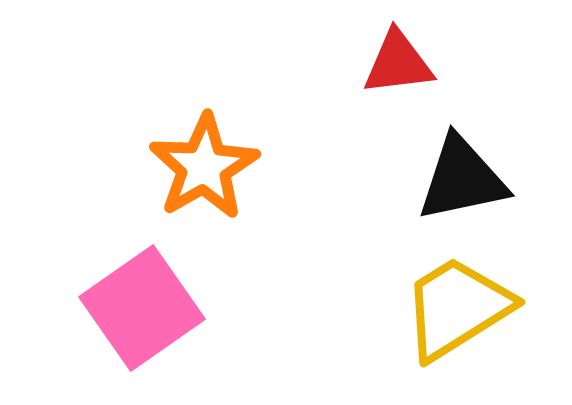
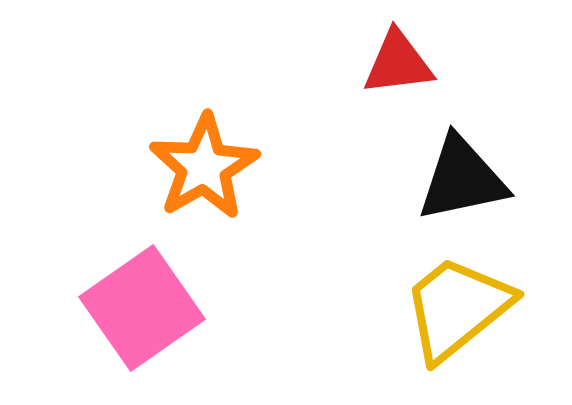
yellow trapezoid: rotated 7 degrees counterclockwise
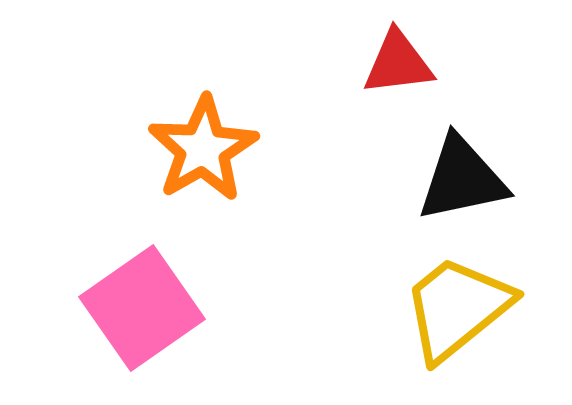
orange star: moved 1 px left, 18 px up
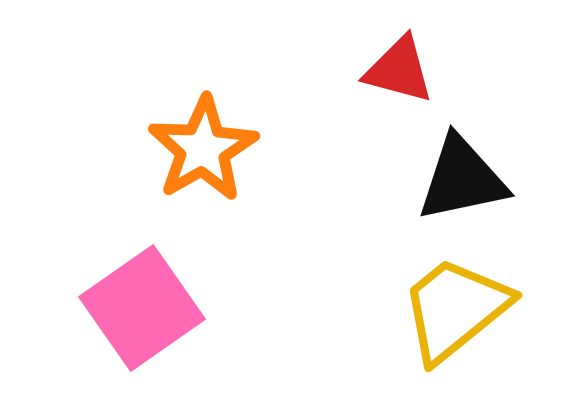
red triangle: moved 1 px right, 7 px down; rotated 22 degrees clockwise
yellow trapezoid: moved 2 px left, 1 px down
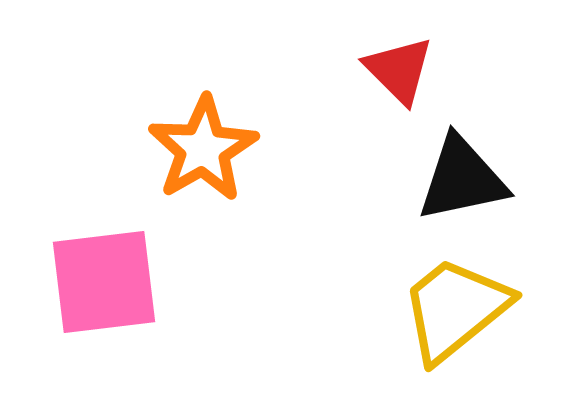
red triangle: rotated 30 degrees clockwise
pink square: moved 38 px left, 26 px up; rotated 28 degrees clockwise
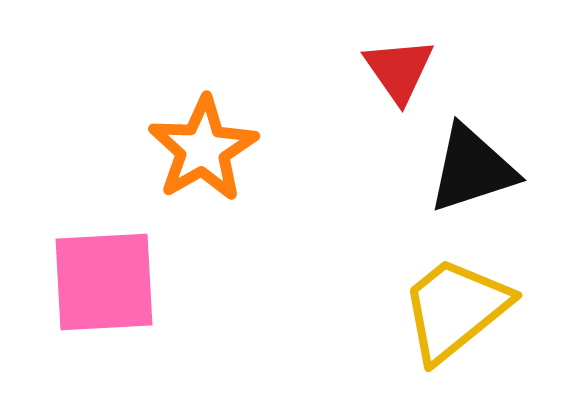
red triangle: rotated 10 degrees clockwise
black triangle: moved 10 px right, 10 px up; rotated 6 degrees counterclockwise
pink square: rotated 4 degrees clockwise
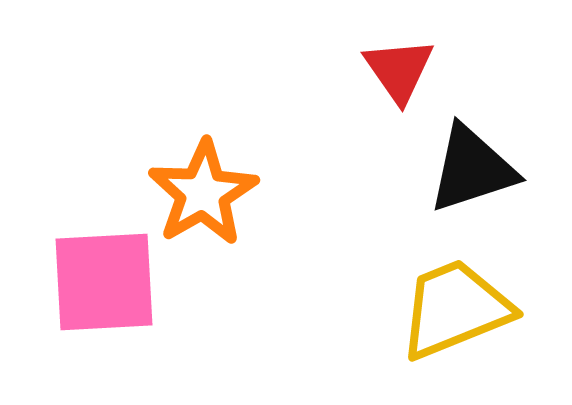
orange star: moved 44 px down
yellow trapezoid: rotated 17 degrees clockwise
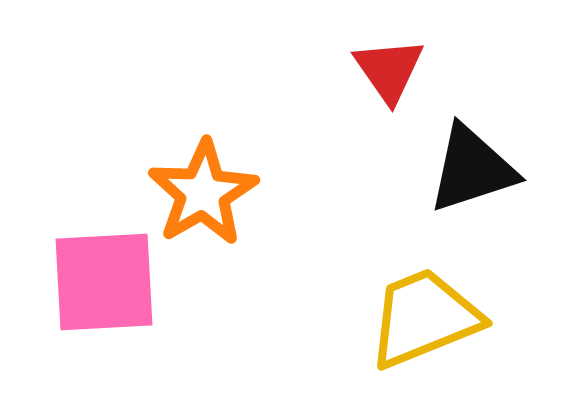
red triangle: moved 10 px left
yellow trapezoid: moved 31 px left, 9 px down
